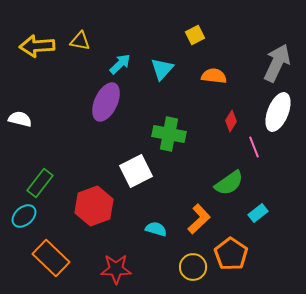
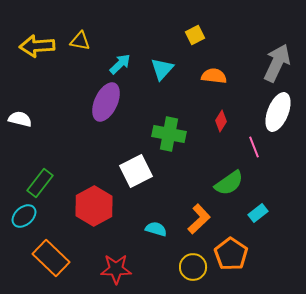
red diamond: moved 10 px left
red hexagon: rotated 9 degrees counterclockwise
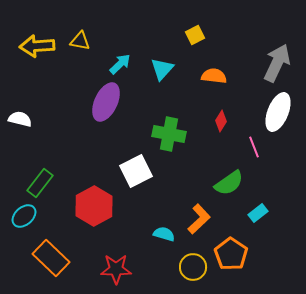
cyan semicircle: moved 8 px right, 5 px down
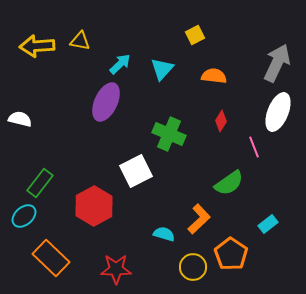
green cross: rotated 12 degrees clockwise
cyan rectangle: moved 10 px right, 11 px down
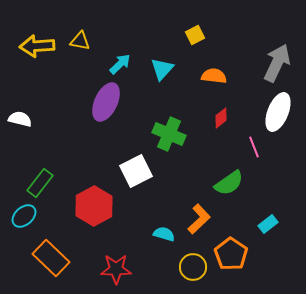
red diamond: moved 3 px up; rotated 20 degrees clockwise
